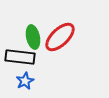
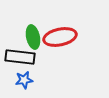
red ellipse: rotated 32 degrees clockwise
blue star: moved 1 px left, 1 px up; rotated 18 degrees clockwise
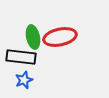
black rectangle: moved 1 px right
blue star: rotated 12 degrees counterclockwise
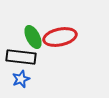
green ellipse: rotated 15 degrees counterclockwise
blue star: moved 3 px left, 1 px up
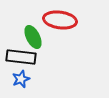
red ellipse: moved 17 px up; rotated 20 degrees clockwise
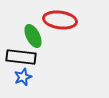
green ellipse: moved 1 px up
blue star: moved 2 px right, 2 px up
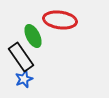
black rectangle: rotated 48 degrees clockwise
blue star: moved 1 px right, 2 px down
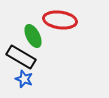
black rectangle: rotated 24 degrees counterclockwise
blue star: rotated 30 degrees counterclockwise
